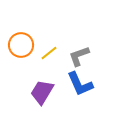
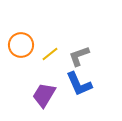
yellow line: moved 1 px right, 1 px down
blue L-shape: moved 1 px left
purple trapezoid: moved 2 px right, 3 px down
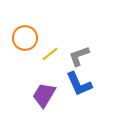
orange circle: moved 4 px right, 7 px up
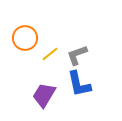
gray L-shape: moved 2 px left, 1 px up
blue L-shape: rotated 12 degrees clockwise
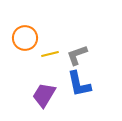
yellow line: rotated 24 degrees clockwise
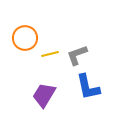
blue L-shape: moved 9 px right, 3 px down
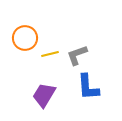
blue L-shape: rotated 8 degrees clockwise
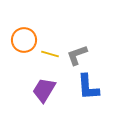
orange circle: moved 1 px left, 2 px down
yellow line: rotated 30 degrees clockwise
purple trapezoid: moved 5 px up
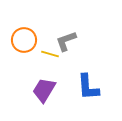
gray L-shape: moved 11 px left, 14 px up
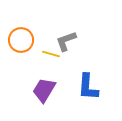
orange circle: moved 3 px left
yellow line: moved 1 px right
blue L-shape: rotated 8 degrees clockwise
